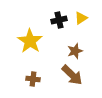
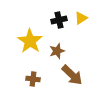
brown star: moved 18 px left
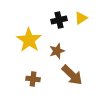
yellow star: moved 1 px left, 1 px up
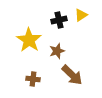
yellow triangle: moved 3 px up
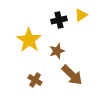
brown cross: moved 2 px right, 1 px down; rotated 24 degrees clockwise
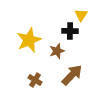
yellow triangle: rotated 24 degrees counterclockwise
black cross: moved 11 px right, 11 px down; rotated 14 degrees clockwise
yellow star: rotated 15 degrees clockwise
brown arrow: rotated 90 degrees counterclockwise
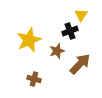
black cross: rotated 21 degrees counterclockwise
brown arrow: moved 8 px right, 11 px up
brown cross: moved 1 px left, 1 px up; rotated 16 degrees counterclockwise
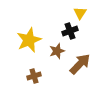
yellow triangle: moved 1 px left, 2 px up
brown cross: moved 3 px up; rotated 32 degrees counterclockwise
